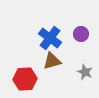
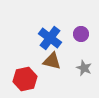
brown triangle: rotated 30 degrees clockwise
gray star: moved 1 px left, 4 px up
red hexagon: rotated 10 degrees counterclockwise
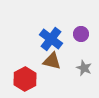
blue cross: moved 1 px right, 1 px down
red hexagon: rotated 15 degrees counterclockwise
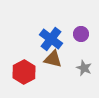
brown triangle: moved 1 px right, 2 px up
red hexagon: moved 1 px left, 7 px up
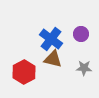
gray star: rotated 21 degrees counterclockwise
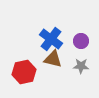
purple circle: moved 7 px down
gray star: moved 3 px left, 2 px up
red hexagon: rotated 15 degrees clockwise
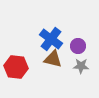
purple circle: moved 3 px left, 5 px down
red hexagon: moved 8 px left, 5 px up; rotated 20 degrees clockwise
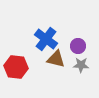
blue cross: moved 5 px left
brown triangle: moved 3 px right
gray star: moved 1 px up
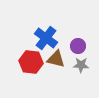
blue cross: moved 1 px up
red hexagon: moved 15 px right, 5 px up
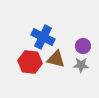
blue cross: moved 3 px left, 1 px up; rotated 10 degrees counterclockwise
purple circle: moved 5 px right
red hexagon: moved 1 px left
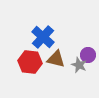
blue cross: rotated 15 degrees clockwise
purple circle: moved 5 px right, 9 px down
gray star: moved 2 px left; rotated 21 degrees clockwise
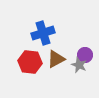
blue cross: moved 4 px up; rotated 30 degrees clockwise
purple circle: moved 3 px left
brown triangle: rotated 42 degrees counterclockwise
